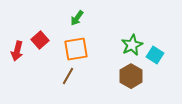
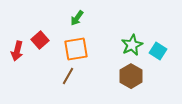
cyan square: moved 3 px right, 4 px up
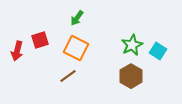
red square: rotated 24 degrees clockwise
orange square: moved 1 px up; rotated 35 degrees clockwise
brown line: rotated 24 degrees clockwise
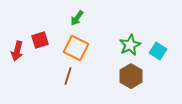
green star: moved 2 px left
brown line: rotated 36 degrees counterclockwise
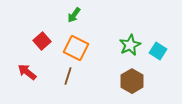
green arrow: moved 3 px left, 3 px up
red square: moved 2 px right, 1 px down; rotated 24 degrees counterclockwise
red arrow: moved 10 px right, 21 px down; rotated 114 degrees clockwise
brown hexagon: moved 1 px right, 5 px down
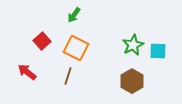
green star: moved 3 px right
cyan square: rotated 30 degrees counterclockwise
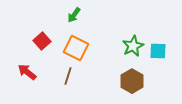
green star: moved 1 px down
